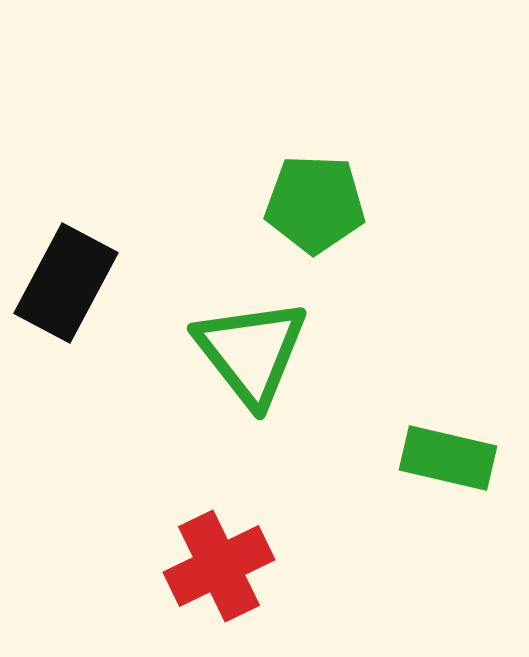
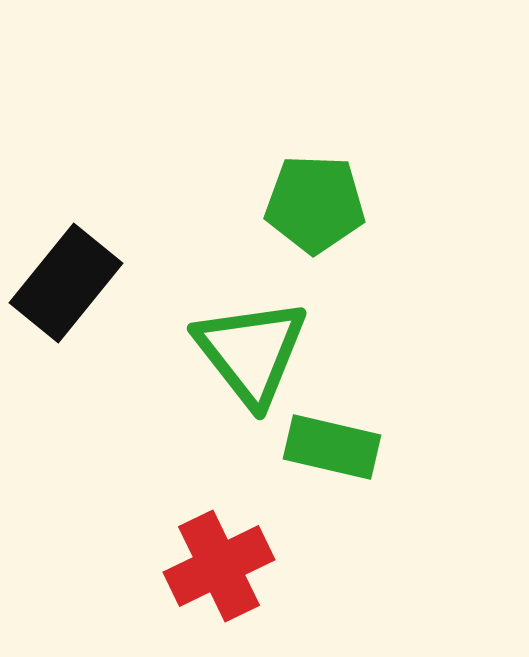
black rectangle: rotated 11 degrees clockwise
green rectangle: moved 116 px left, 11 px up
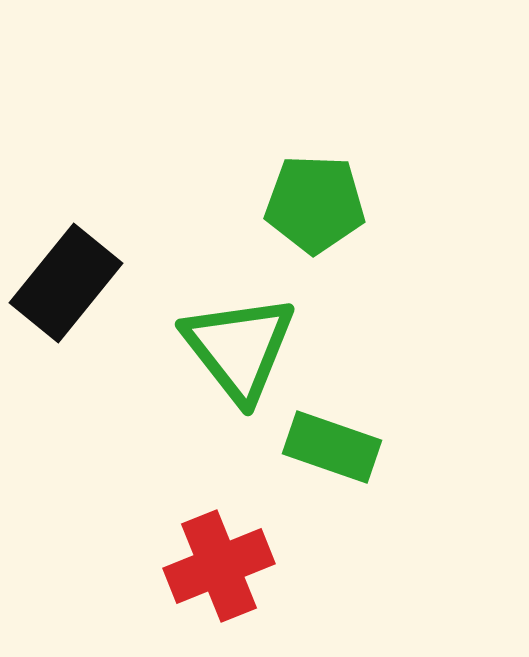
green triangle: moved 12 px left, 4 px up
green rectangle: rotated 6 degrees clockwise
red cross: rotated 4 degrees clockwise
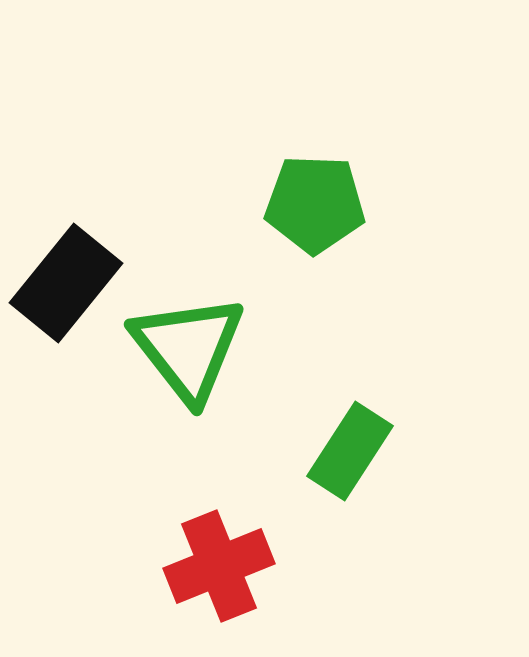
green triangle: moved 51 px left
green rectangle: moved 18 px right, 4 px down; rotated 76 degrees counterclockwise
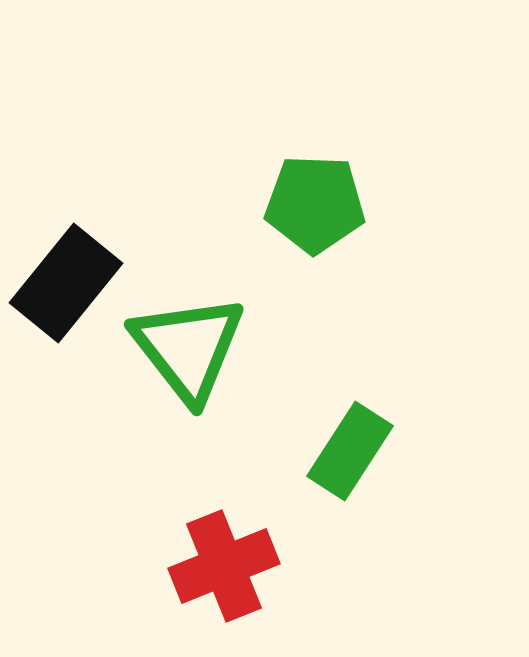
red cross: moved 5 px right
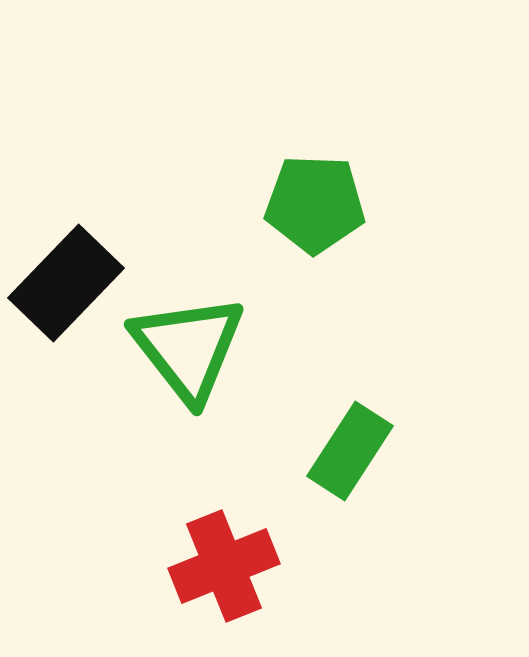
black rectangle: rotated 5 degrees clockwise
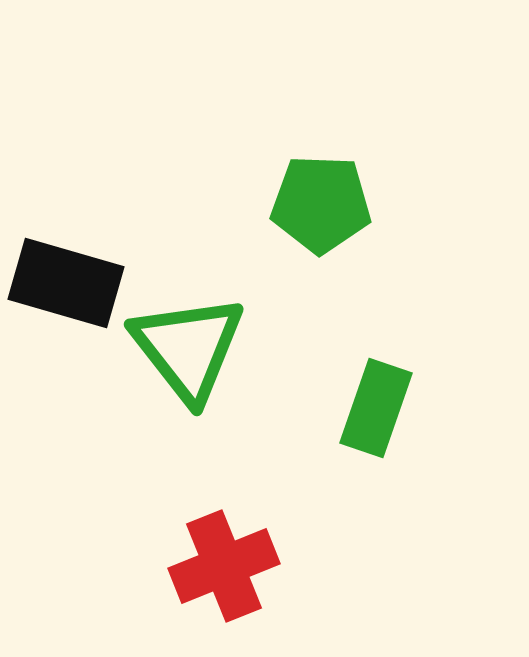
green pentagon: moved 6 px right
black rectangle: rotated 62 degrees clockwise
green rectangle: moved 26 px right, 43 px up; rotated 14 degrees counterclockwise
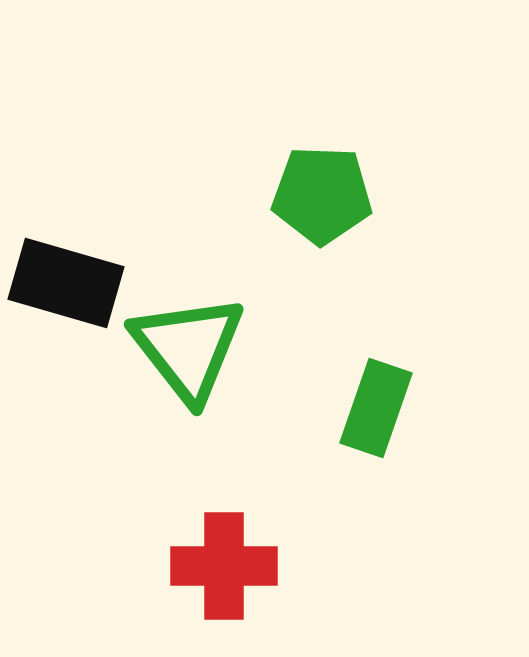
green pentagon: moved 1 px right, 9 px up
red cross: rotated 22 degrees clockwise
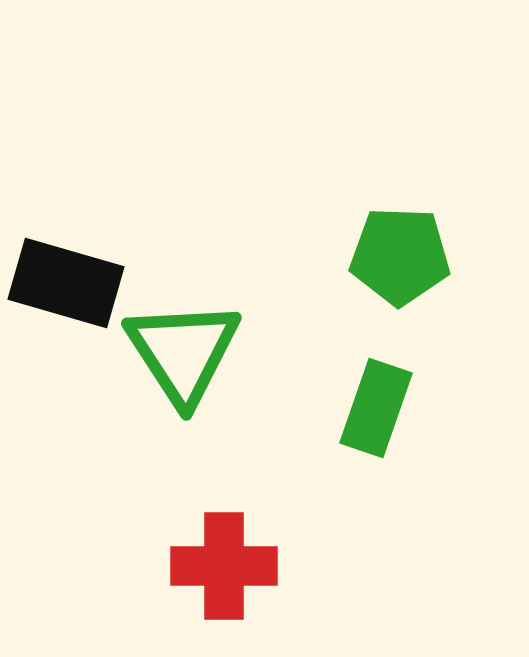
green pentagon: moved 78 px right, 61 px down
green triangle: moved 5 px left, 4 px down; rotated 5 degrees clockwise
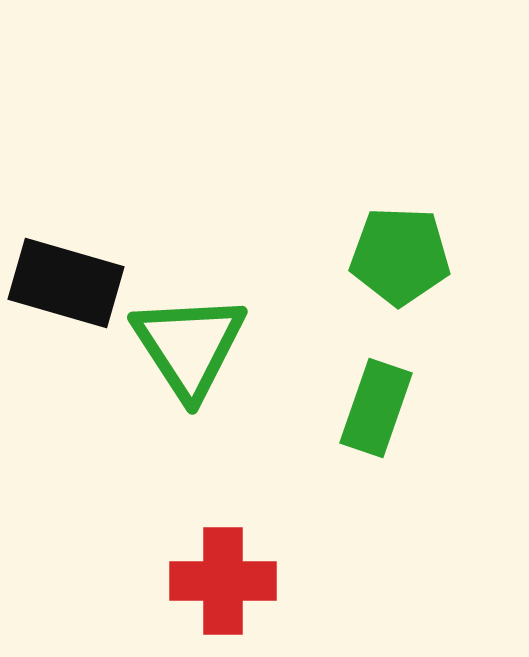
green triangle: moved 6 px right, 6 px up
red cross: moved 1 px left, 15 px down
